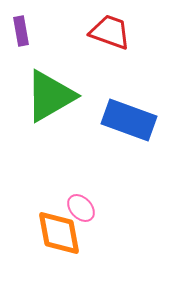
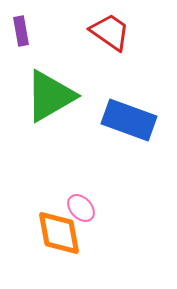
red trapezoid: rotated 15 degrees clockwise
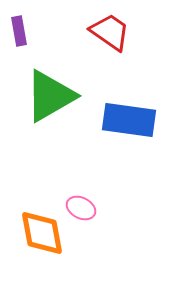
purple rectangle: moved 2 px left
blue rectangle: rotated 12 degrees counterclockwise
pink ellipse: rotated 20 degrees counterclockwise
orange diamond: moved 17 px left
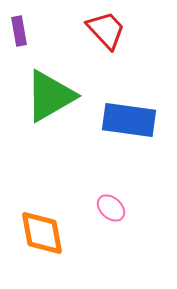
red trapezoid: moved 4 px left, 2 px up; rotated 12 degrees clockwise
pink ellipse: moved 30 px right; rotated 16 degrees clockwise
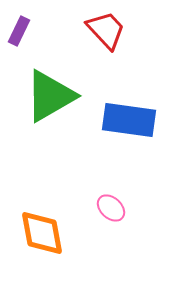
purple rectangle: rotated 36 degrees clockwise
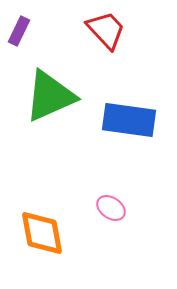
green triangle: rotated 6 degrees clockwise
pink ellipse: rotated 8 degrees counterclockwise
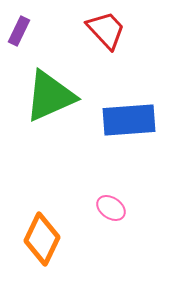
blue rectangle: rotated 12 degrees counterclockwise
orange diamond: moved 6 px down; rotated 36 degrees clockwise
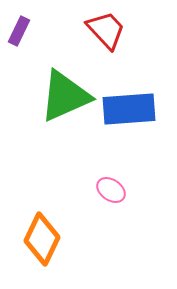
green triangle: moved 15 px right
blue rectangle: moved 11 px up
pink ellipse: moved 18 px up
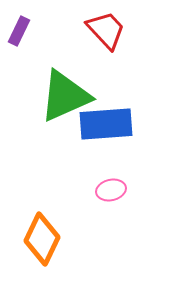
blue rectangle: moved 23 px left, 15 px down
pink ellipse: rotated 48 degrees counterclockwise
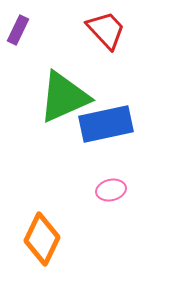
purple rectangle: moved 1 px left, 1 px up
green triangle: moved 1 px left, 1 px down
blue rectangle: rotated 8 degrees counterclockwise
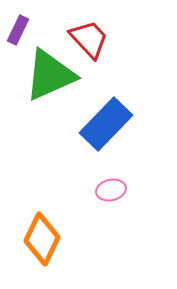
red trapezoid: moved 17 px left, 9 px down
green triangle: moved 14 px left, 22 px up
blue rectangle: rotated 34 degrees counterclockwise
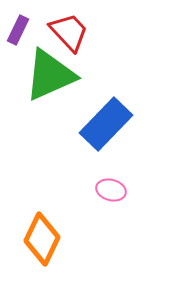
red trapezoid: moved 20 px left, 7 px up
pink ellipse: rotated 28 degrees clockwise
